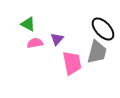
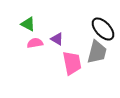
purple triangle: rotated 40 degrees counterclockwise
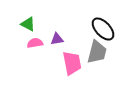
purple triangle: rotated 40 degrees counterclockwise
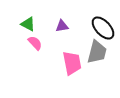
black ellipse: moved 1 px up
purple triangle: moved 5 px right, 13 px up
pink semicircle: rotated 56 degrees clockwise
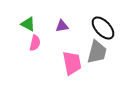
pink semicircle: rotated 56 degrees clockwise
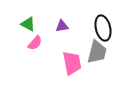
black ellipse: rotated 30 degrees clockwise
pink semicircle: rotated 28 degrees clockwise
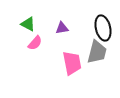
purple triangle: moved 2 px down
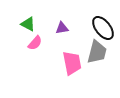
black ellipse: rotated 25 degrees counterclockwise
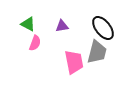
purple triangle: moved 2 px up
pink semicircle: rotated 21 degrees counterclockwise
pink trapezoid: moved 2 px right, 1 px up
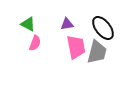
purple triangle: moved 5 px right, 2 px up
pink trapezoid: moved 2 px right, 15 px up
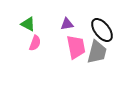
black ellipse: moved 1 px left, 2 px down
